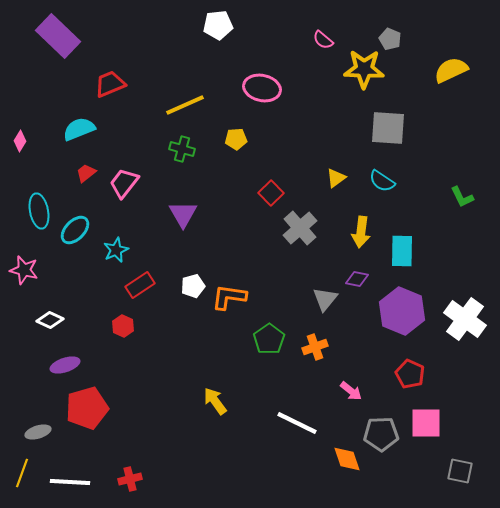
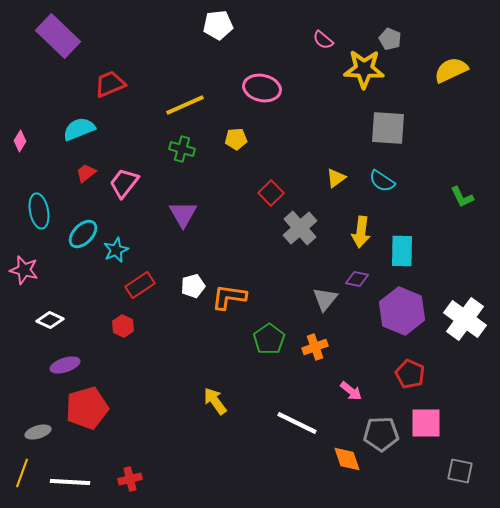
cyan ellipse at (75, 230): moved 8 px right, 4 px down
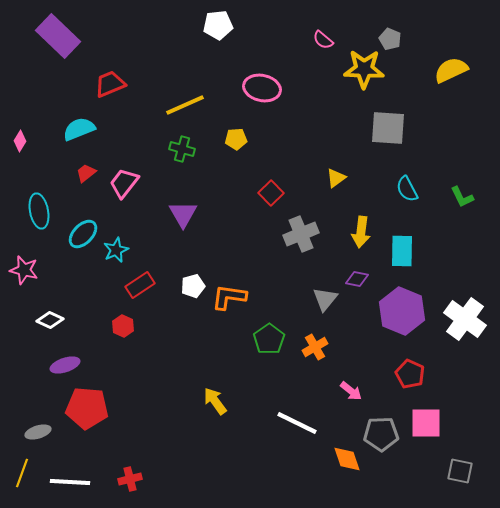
cyan semicircle at (382, 181): moved 25 px right, 8 px down; rotated 28 degrees clockwise
gray cross at (300, 228): moved 1 px right, 6 px down; rotated 20 degrees clockwise
orange cross at (315, 347): rotated 10 degrees counterclockwise
red pentagon at (87, 408): rotated 21 degrees clockwise
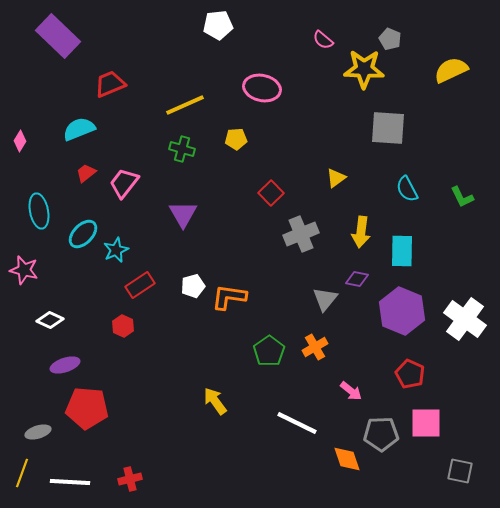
green pentagon at (269, 339): moved 12 px down
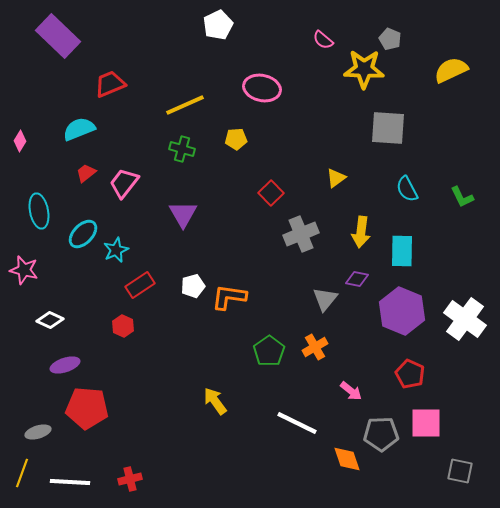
white pentagon at (218, 25): rotated 20 degrees counterclockwise
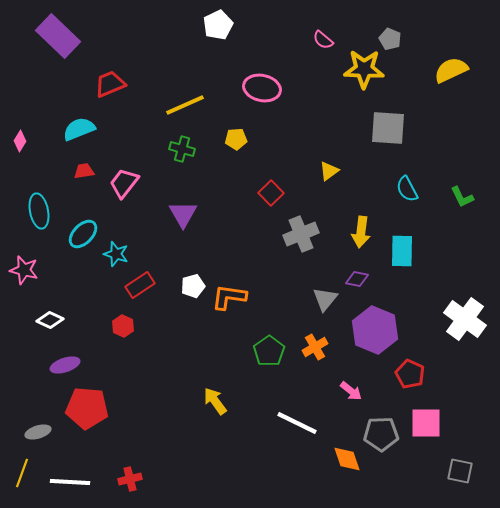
red trapezoid at (86, 173): moved 2 px left, 2 px up; rotated 30 degrees clockwise
yellow triangle at (336, 178): moved 7 px left, 7 px up
cyan star at (116, 250): moved 4 px down; rotated 30 degrees counterclockwise
purple hexagon at (402, 311): moved 27 px left, 19 px down
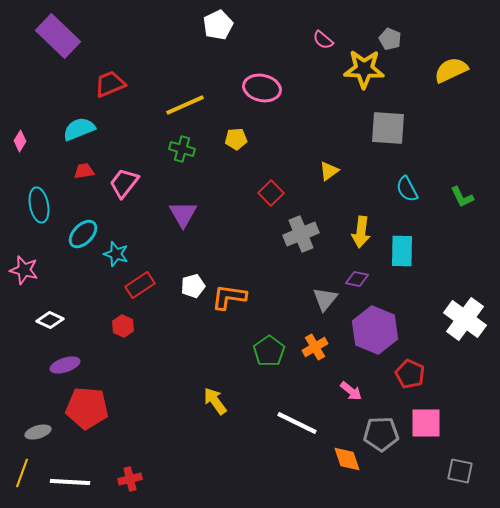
cyan ellipse at (39, 211): moved 6 px up
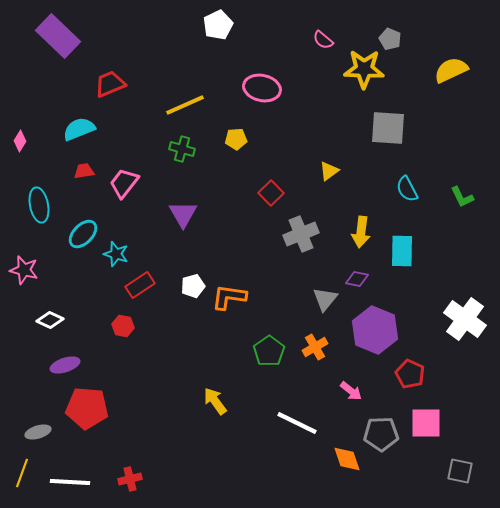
red hexagon at (123, 326): rotated 15 degrees counterclockwise
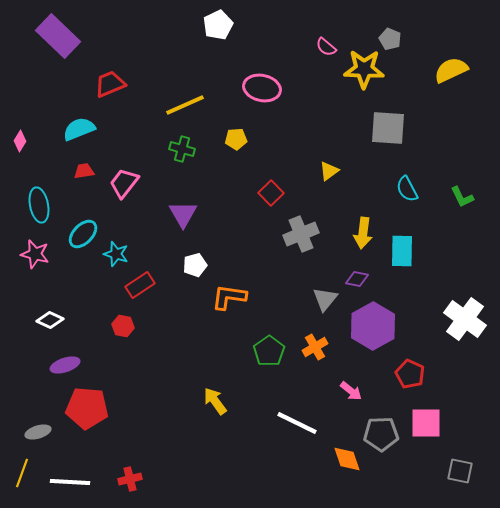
pink semicircle at (323, 40): moved 3 px right, 7 px down
yellow arrow at (361, 232): moved 2 px right, 1 px down
pink star at (24, 270): moved 11 px right, 16 px up
white pentagon at (193, 286): moved 2 px right, 21 px up
purple hexagon at (375, 330): moved 2 px left, 4 px up; rotated 9 degrees clockwise
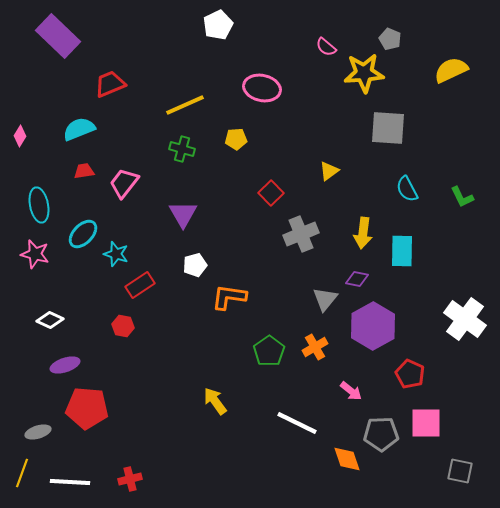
yellow star at (364, 69): moved 4 px down; rotated 6 degrees counterclockwise
pink diamond at (20, 141): moved 5 px up
